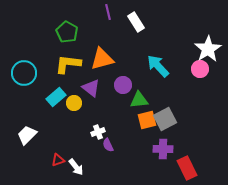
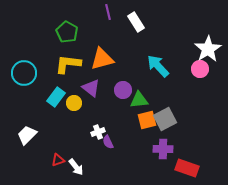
purple circle: moved 5 px down
cyan rectangle: rotated 12 degrees counterclockwise
purple semicircle: moved 3 px up
red rectangle: rotated 45 degrees counterclockwise
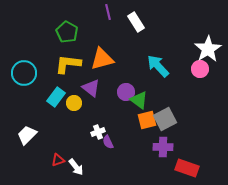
purple circle: moved 3 px right, 2 px down
green triangle: rotated 42 degrees clockwise
purple cross: moved 2 px up
